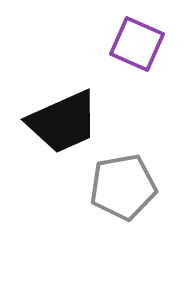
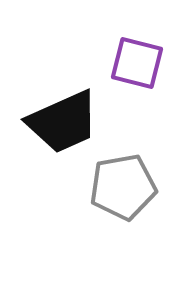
purple square: moved 19 px down; rotated 10 degrees counterclockwise
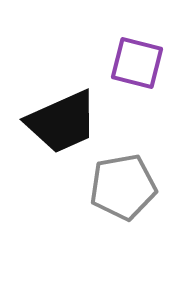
black trapezoid: moved 1 px left
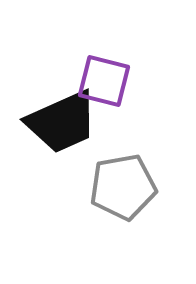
purple square: moved 33 px left, 18 px down
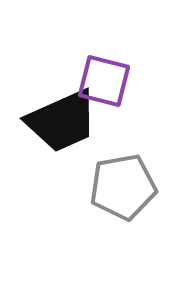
black trapezoid: moved 1 px up
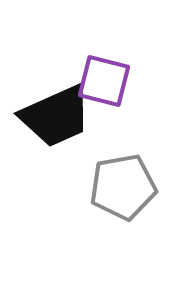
black trapezoid: moved 6 px left, 5 px up
